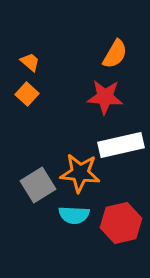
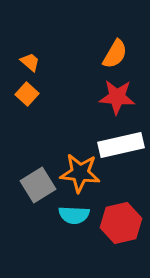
red star: moved 12 px right
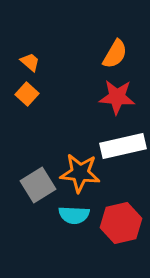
white rectangle: moved 2 px right, 1 px down
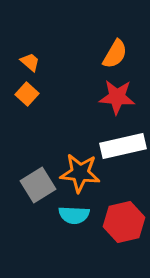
red hexagon: moved 3 px right, 1 px up
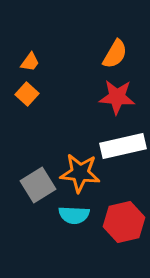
orange trapezoid: rotated 85 degrees clockwise
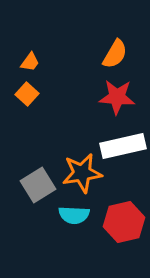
orange star: moved 2 px right; rotated 15 degrees counterclockwise
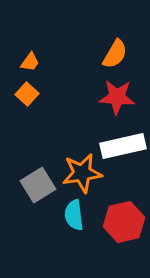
cyan semicircle: rotated 80 degrees clockwise
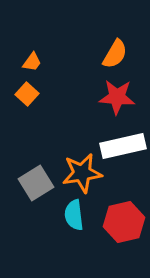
orange trapezoid: moved 2 px right
gray square: moved 2 px left, 2 px up
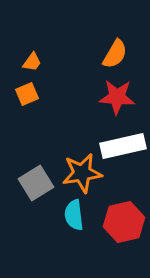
orange square: rotated 25 degrees clockwise
